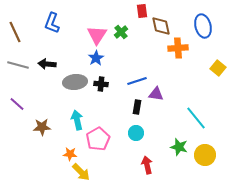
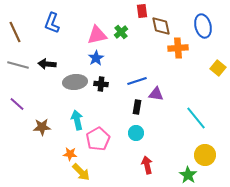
pink triangle: rotated 45 degrees clockwise
green star: moved 9 px right, 28 px down; rotated 18 degrees clockwise
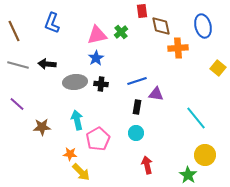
brown line: moved 1 px left, 1 px up
